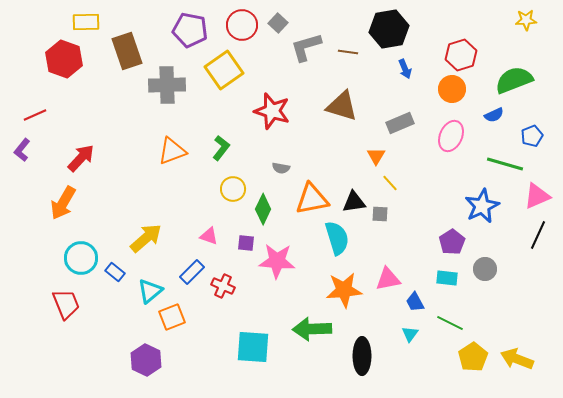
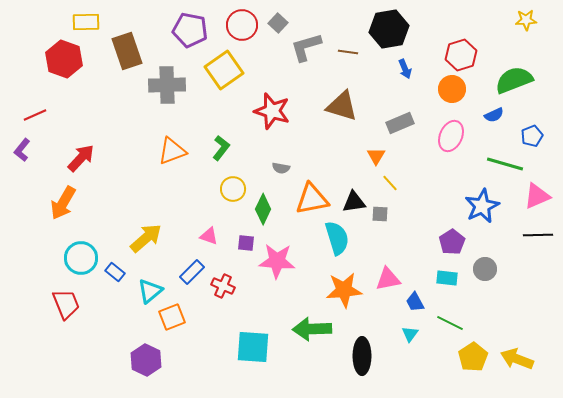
black line at (538, 235): rotated 64 degrees clockwise
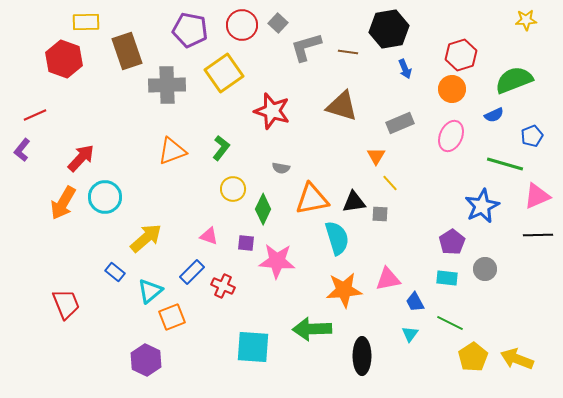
yellow square at (224, 70): moved 3 px down
cyan circle at (81, 258): moved 24 px right, 61 px up
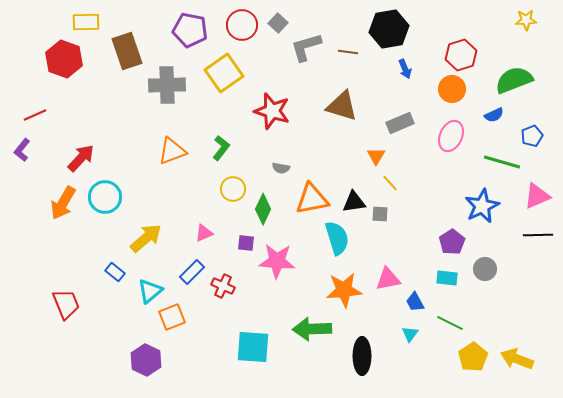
green line at (505, 164): moved 3 px left, 2 px up
pink triangle at (209, 236): moved 5 px left, 3 px up; rotated 42 degrees counterclockwise
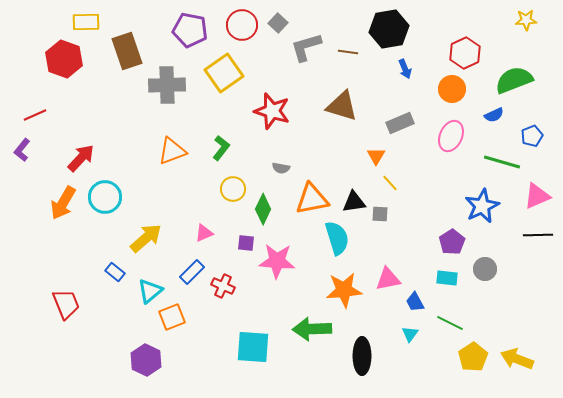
red hexagon at (461, 55): moved 4 px right, 2 px up; rotated 8 degrees counterclockwise
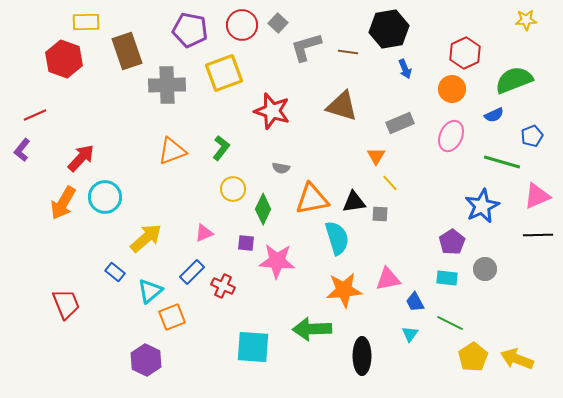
yellow square at (224, 73): rotated 15 degrees clockwise
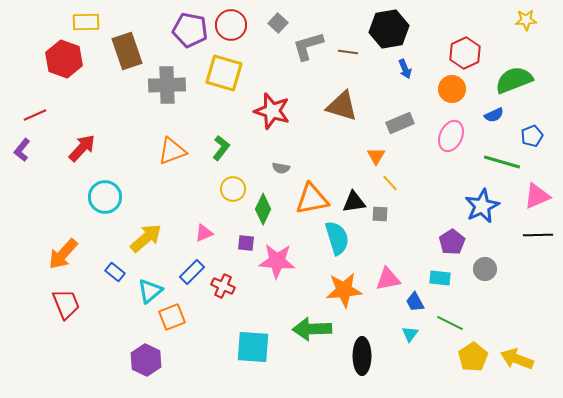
red circle at (242, 25): moved 11 px left
gray L-shape at (306, 47): moved 2 px right, 1 px up
yellow square at (224, 73): rotated 36 degrees clockwise
red arrow at (81, 158): moved 1 px right, 10 px up
orange arrow at (63, 203): moved 51 px down; rotated 12 degrees clockwise
cyan rectangle at (447, 278): moved 7 px left
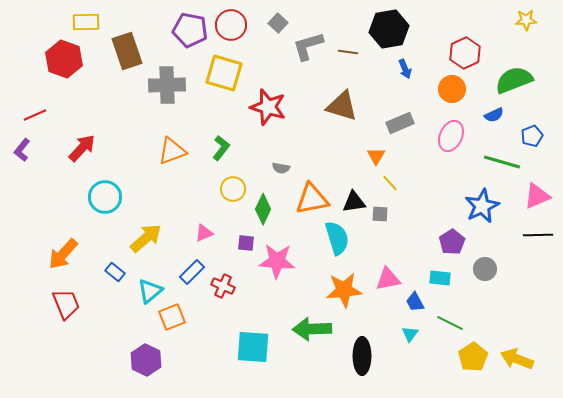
red star at (272, 111): moved 4 px left, 4 px up
